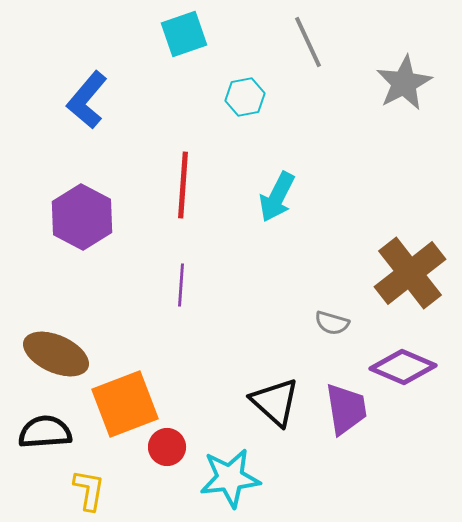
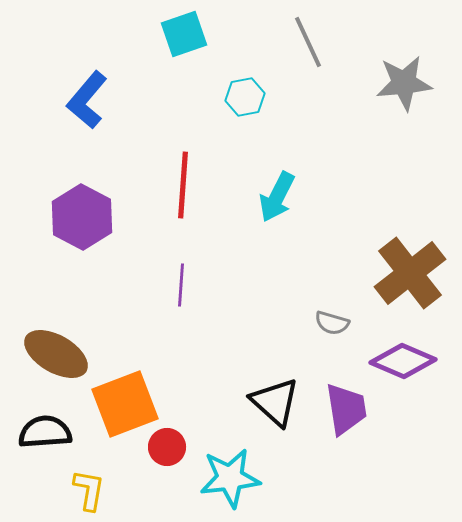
gray star: rotated 22 degrees clockwise
brown ellipse: rotated 6 degrees clockwise
purple diamond: moved 6 px up
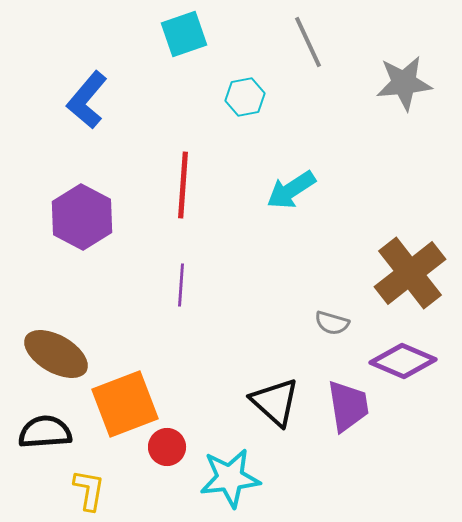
cyan arrow: moved 14 px right, 7 px up; rotated 30 degrees clockwise
purple trapezoid: moved 2 px right, 3 px up
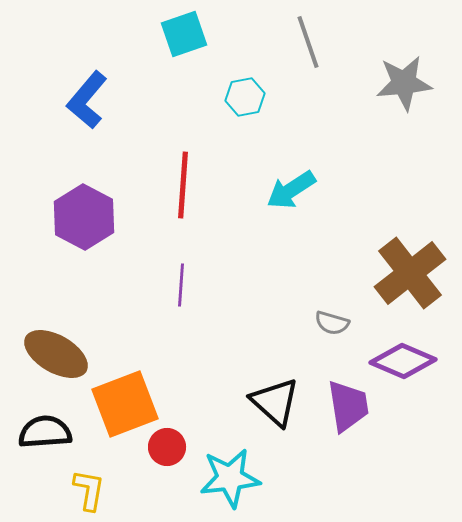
gray line: rotated 6 degrees clockwise
purple hexagon: moved 2 px right
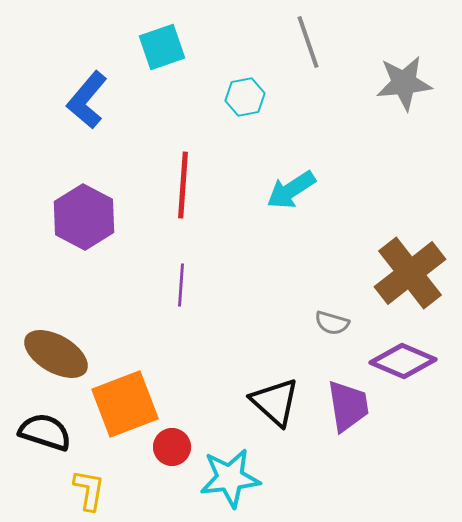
cyan square: moved 22 px left, 13 px down
black semicircle: rotated 22 degrees clockwise
red circle: moved 5 px right
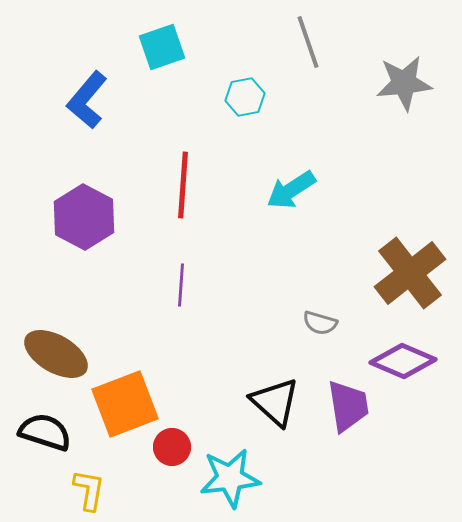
gray semicircle: moved 12 px left
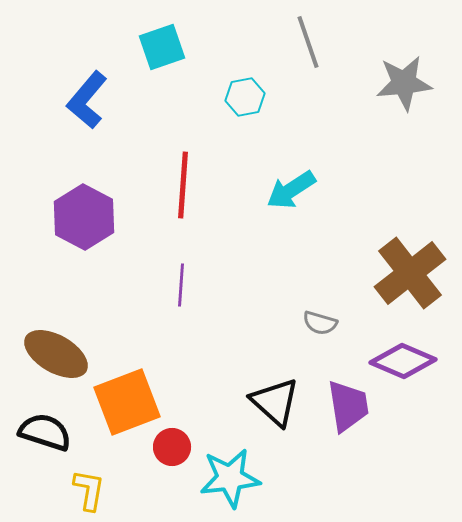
orange square: moved 2 px right, 2 px up
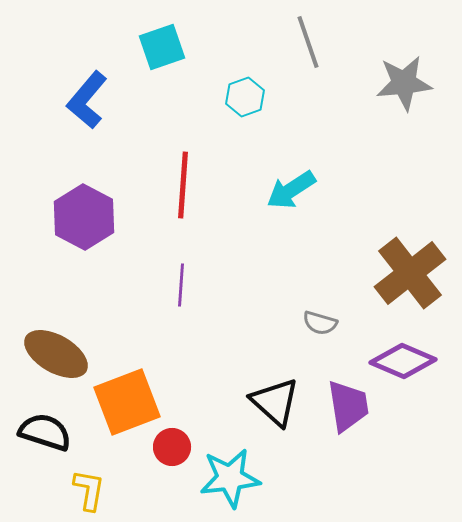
cyan hexagon: rotated 9 degrees counterclockwise
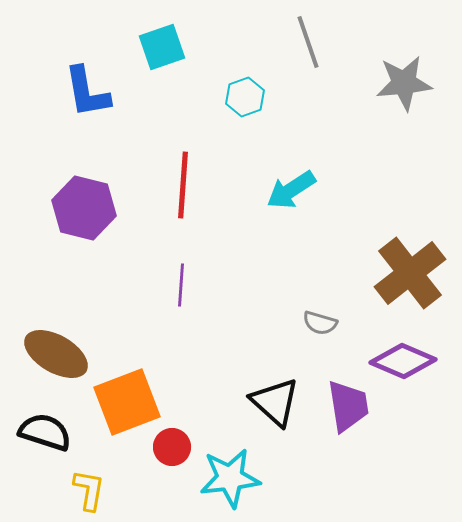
blue L-shape: moved 8 px up; rotated 50 degrees counterclockwise
purple hexagon: moved 9 px up; rotated 14 degrees counterclockwise
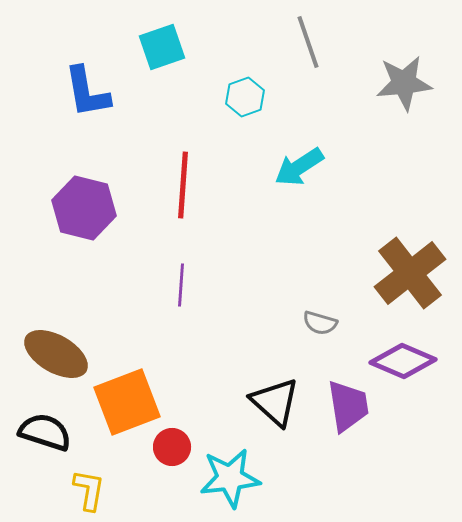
cyan arrow: moved 8 px right, 23 px up
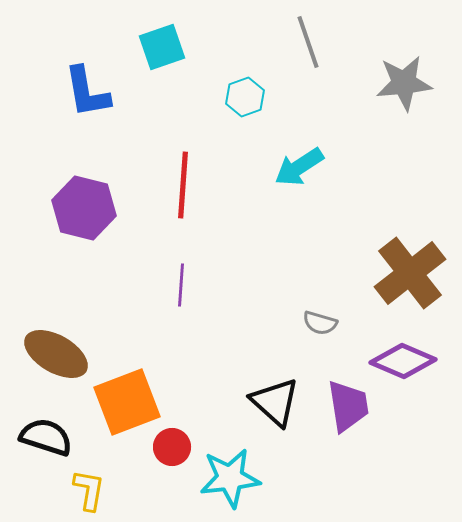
black semicircle: moved 1 px right, 5 px down
